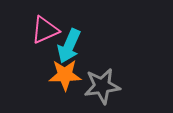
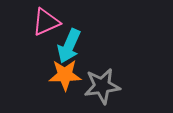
pink triangle: moved 1 px right, 8 px up
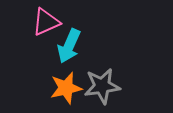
orange star: moved 1 px right, 13 px down; rotated 12 degrees counterclockwise
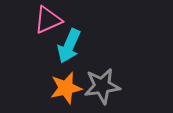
pink triangle: moved 2 px right, 2 px up
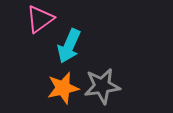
pink triangle: moved 8 px left, 1 px up; rotated 12 degrees counterclockwise
orange star: moved 3 px left
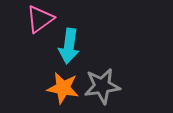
cyan arrow: rotated 16 degrees counterclockwise
orange star: rotated 24 degrees clockwise
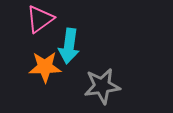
orange star: moved 18 px left, 21 px up; rotated 12 degrees counterclockwise
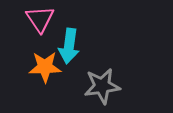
pink triangle: rotated 28 degrees counterclockwise
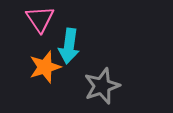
orange star: rotated 16 degrees counterclockwise
gray star: rotated 12 degrees counterclockwise
